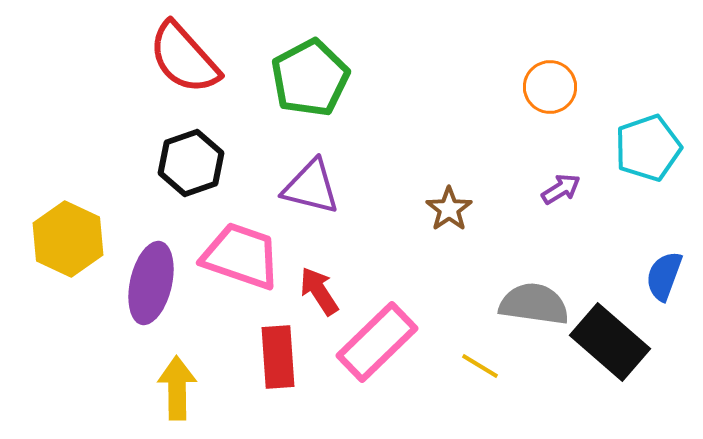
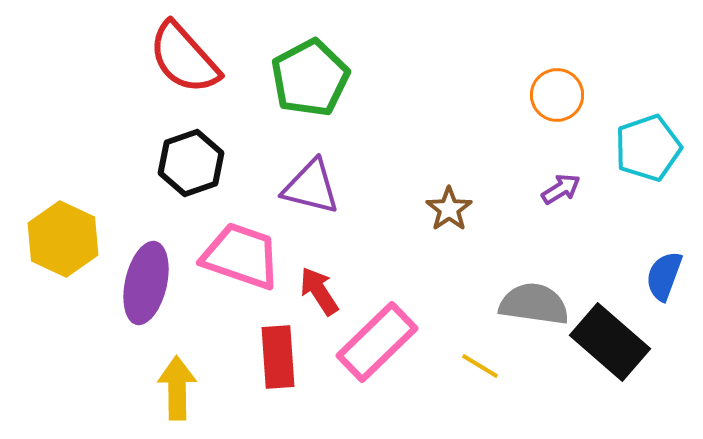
orange circle: moved 7 px right, 8 px down
yellow hexagon: moved 5 px left
purple ellipse: moved 5 px left
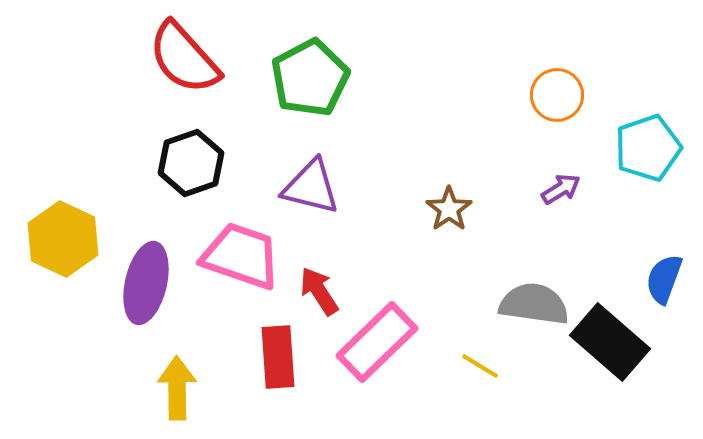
blue semicircle: moved 3 px down
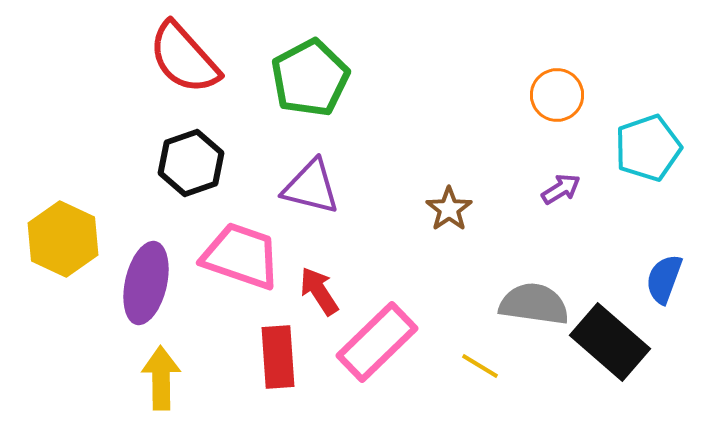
yellow arrow: moved 16 px left, 10 px up
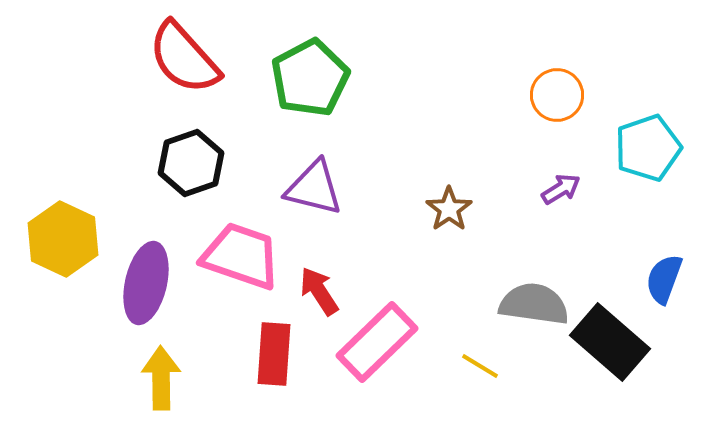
purple triangle: moved 3 px right, 1 px down
red rectangle: moved 4 px left, 3 px up; rotated 8 degrees clockwise
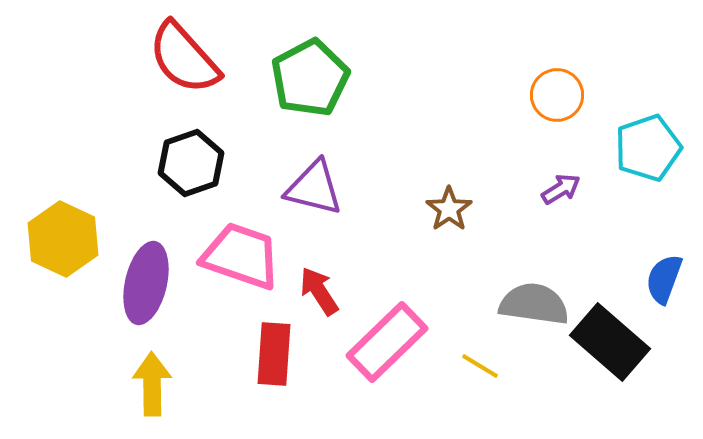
pink rectangle: moved 10 px right
yellow arrow: moved 9 px left, 6 px down
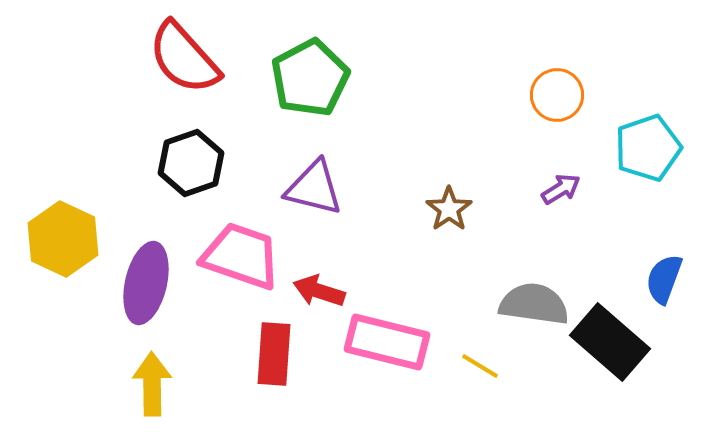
red arrow: rotated 39 degrees counterclockwise
pink rectangle: rotated 58 degrees clockwise
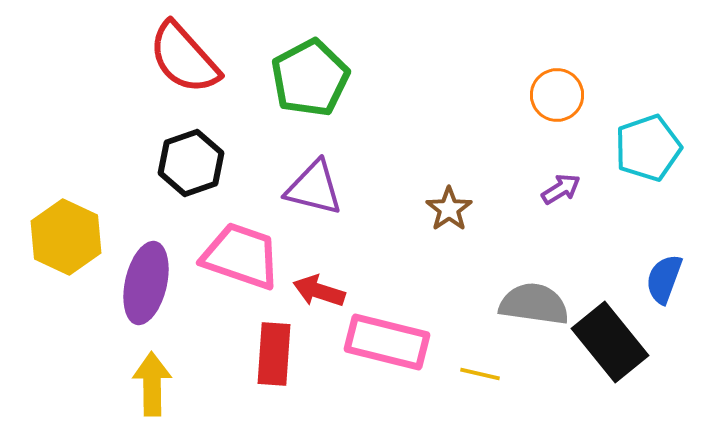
yellow hexagon: moved 3 px right, 2 px up
black rectangle: rotated 10 degrees clockwise
yellow line: moved 8 px down; rotated 18 degrees counterclockwise
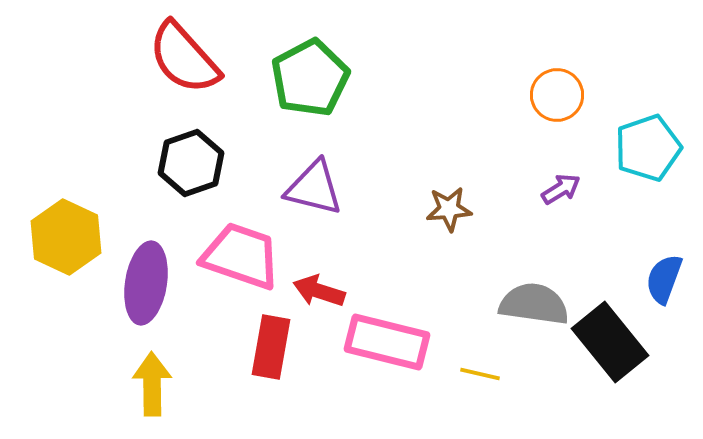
brown star: rotated 30 degrees clockwise
purple ellipse: rotated 4 degrees counterclockwise
red rectangle: moved 3 px left, 7 px up; rotated 6 degrees clockwise
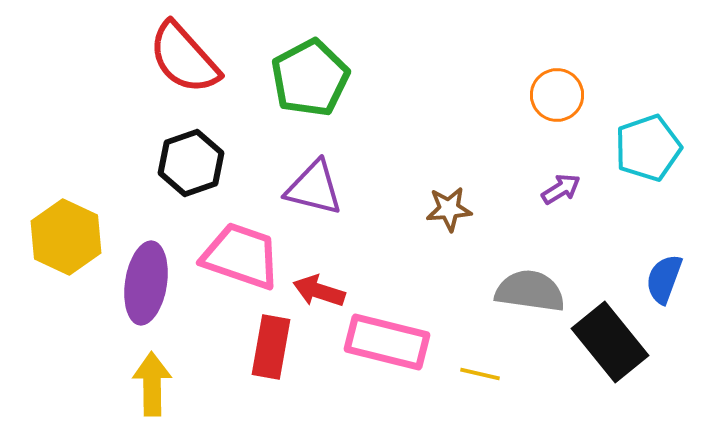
gray semicircle: moved 4 px left, 13 px up
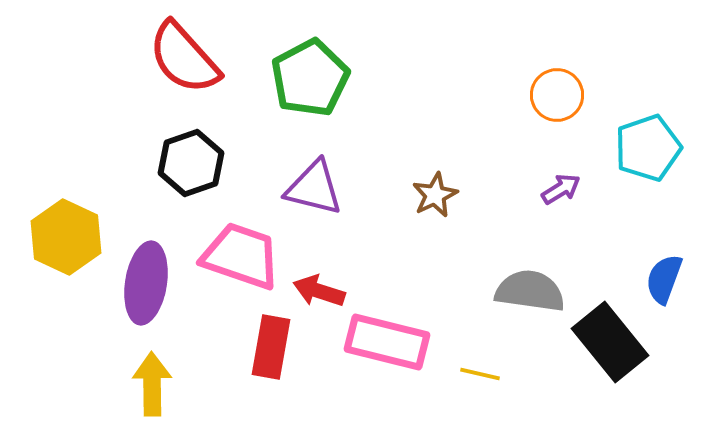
brown star: moved 14 px left, 14 px up; rotated 21 degrees counterclockwise
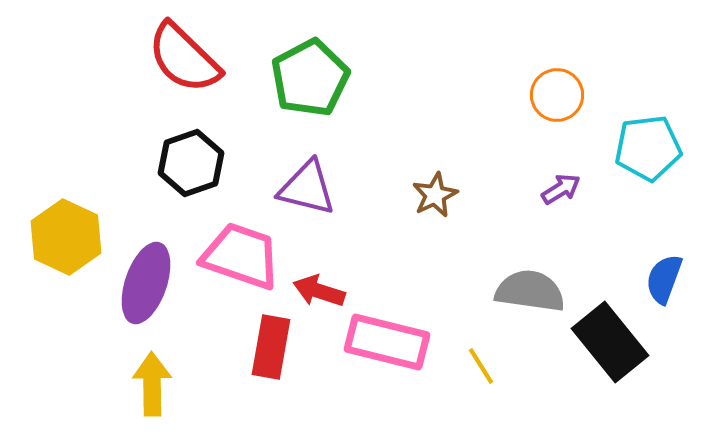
red semicircle: rotated 4 degrees counterclockwise
cyan pentagon: rotated 12 degrees clockwise
purple triangle: moved 7 px left
purple ellipse: rotated 10 degrees clockwise
yellow line: moved 1 px right, 8 px up; rotated 45 degrees clockwise
